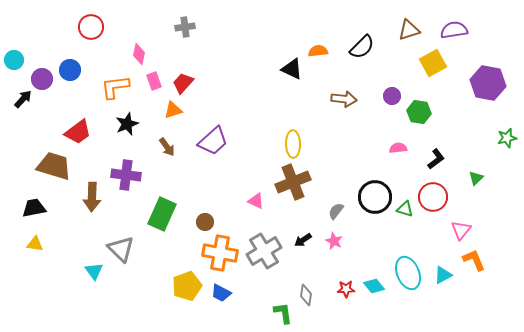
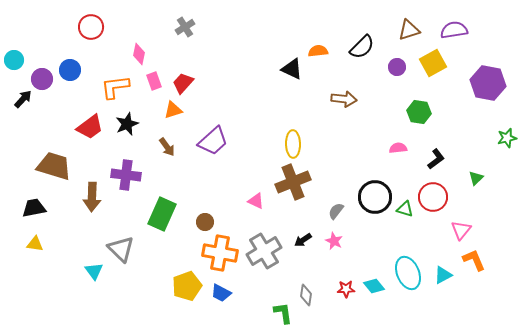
gray cross at (185, 27): rotated 24 degrees counterclockwise
purple circle at (392, 96): moved 5 px right, 29 px up
red trapezoid at (78, 132): moved 12 px right, 5 px up
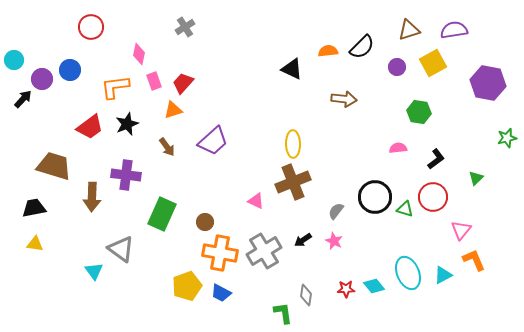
orange semicircle at (318, 51): moved 10 px right
gray triangle at (121, 249): rotated 8 degrees counterclockwise
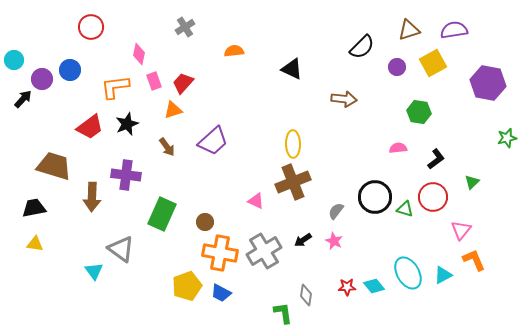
orange semicircle at (328, 51): moved 94 px left
green triangle at (476, 178): moved 4 px left, 4 px down
cyan ellipse at (408, 273): rotated 8 degrees counterclockwise
red star at (346, 289): moved 1 px right, 2 px up
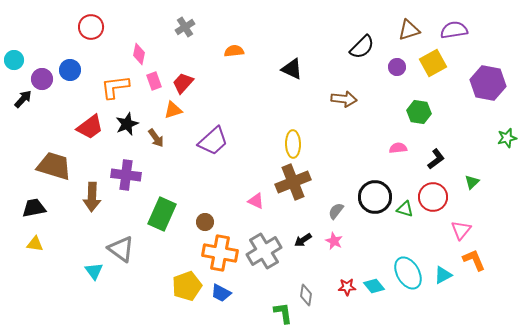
brown arrow at (167, 147): moved 11 px left, 9 px up
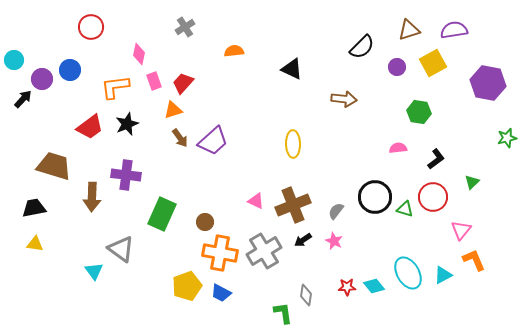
brown arrow at (156, 138): moved 24 px right
brown cross at (293, 182): moved 23 px down
